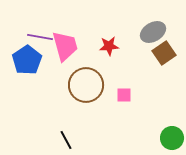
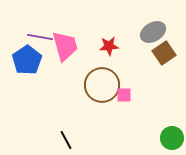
brown circle: moved 16 px right
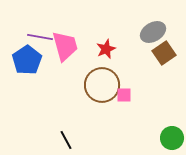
red star: moved 3 px left, 3 px down; rotated 18 degrees counterclockwise
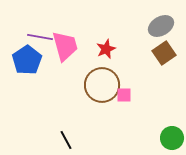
gray ellipse: moved 8 px right, 6 px up
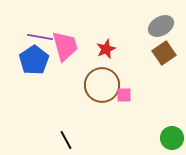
blue pentagon: moved 7 px right
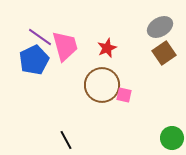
gray ellipse: moved 1 px left, 1 px down
purple line: rotated 25 degrees clockwise
red star: moved 1 px right, 1 px up
blue pentagon: rotated 8 degrees clockwise
pink square: rotated 14 degrees clockwise
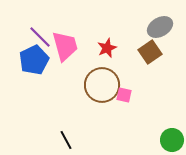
purple line: rotated 10 degrees clockwise
brown square: moved 14 px left, 1 px up
green circle: moved 2 px down
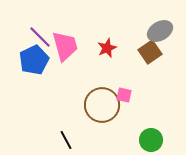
gray ellipse: moved 4 px down
brown circle: moved 20 px down
green circle: moved 21 px left
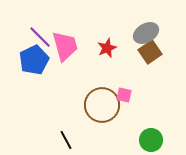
gray ellipse: moved 14 px left, 2 px down
